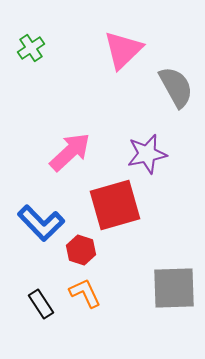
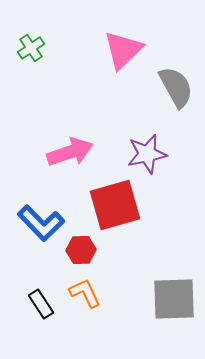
pink arrow: rotated 24 degrees clockwise
red hexagon: rotated 20 degrees counterclockwise
gray square: moved 11 px down
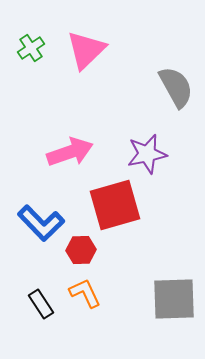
pink triangle: moved 37 px left
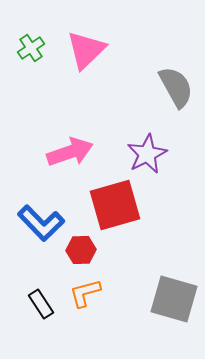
purple star: rotated 15 degrees counterclockwise
orange L-shape: rotated 80 degrees counterclockwise
gray square: rotated 18 degrees clockwise
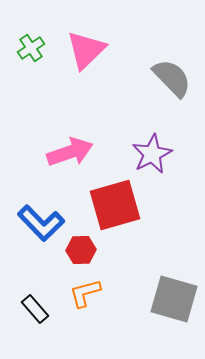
gray semicircle: moved 4 px left, 9 px up; rotated 15 degrees counterclockwise
purple star: moved 5 px right
black rectangle: moved 6 px left, 5 px down; rotated 8 degrees counterclockwise
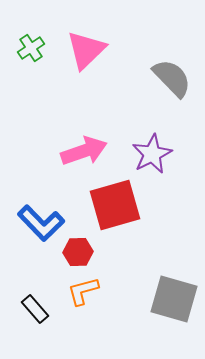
pink arrow: moved 14 px right, 1 px up
red hexagon: moved 3 px left, 2 px down
orange L-shape: moved 2 px left, 2 px up
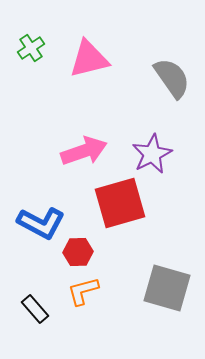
pink triangle: moved 3 px right, 9 px down; rotated 30 degrees clockwise
gray semicircle: rotated 9 degrees clockwise
red square: moved 5 px right, 2 px up
blue L-shape: rotated 18 degrees counterclockwise
gray square: moved 7 px left, 11 px up
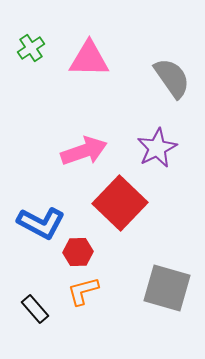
pink triangle: rotated 15 degrees clockwise
purple star: moved 5 px right, 6 px up
red square: rotated 30 degrees counterclockwise
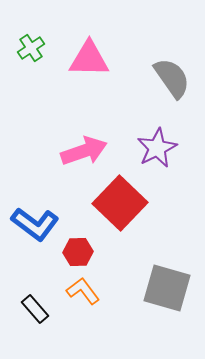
blue L-shape: moved 6 px left, 1 px down; rotated 9 degrees clockwise
orange L-shape: rotated 68 degrees clockwise
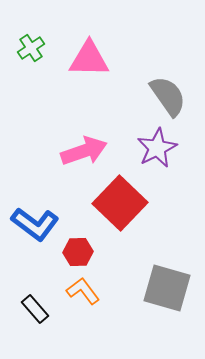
gray semicircle: moved 4 px left, 18 px down
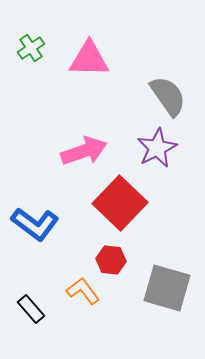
red hexagon: moved 33 px right, 8 px down; rotated 8 degrees clockwise
black rectangle: moved 4 px left
